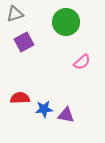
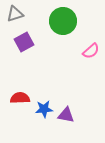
green circle: moved 3 px left, 1 px up
pink semicircle: moved 9 px right, 11 px up
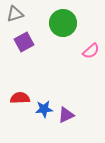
green circle: moved 2 px down
purple triangle: rotated 36 degrees counterclockwise
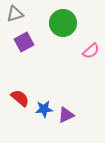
red semicircle: rotated 42 degrees clockwise
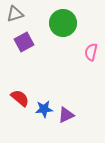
pink semicircle: moved 1 px down; rotated 144 degrees clockwise
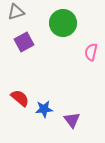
gray triangle: moved 1 px right, 2 px up
purple triangle: moved 6 px right, 5 px down; rotated 42 degrees counterclockwise
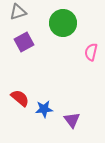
gray triangle: moved 2 px right
